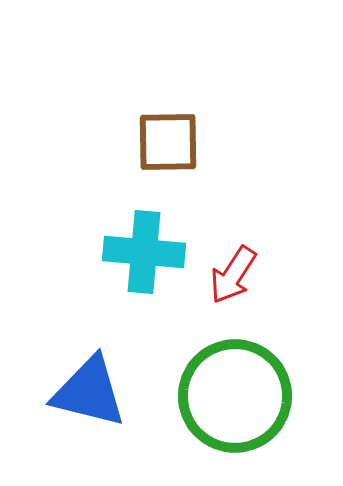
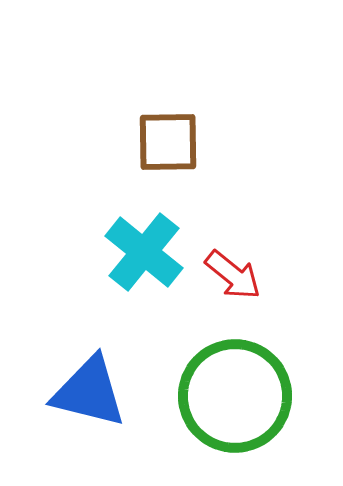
cyan cross: rotated 34 degrees clockwise
red arrow: rotated 84 degrees counterclockwise
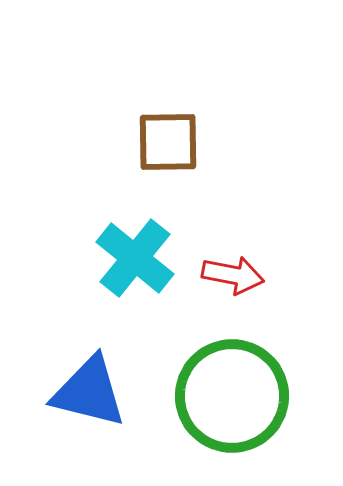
cyan cross: moved 9 px left, 6 px down
red arrow: rotated 28 degrees counterclockwise
green circle: moved 3 px left
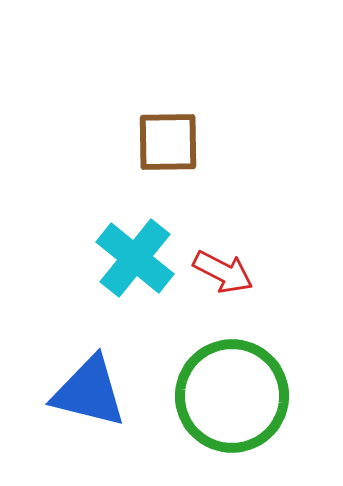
red arrow: moved 10 px left, 3 px up; rotated 16 degrees clockwise
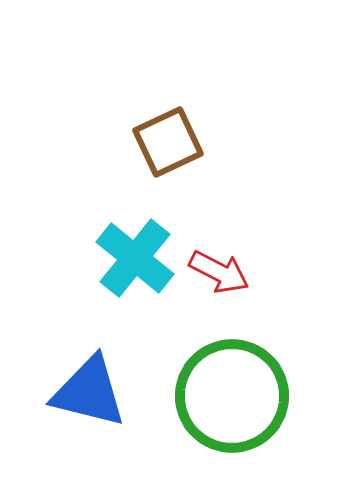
brown square: rotated 24 degrees counterclockwise
red arrow: moved 4 px left
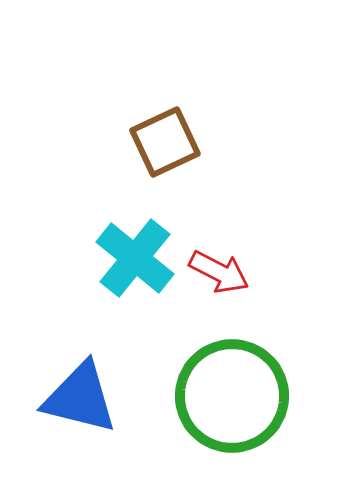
brown square: moved 3 px left
blue triangle: moved 9 px left, 6 px down
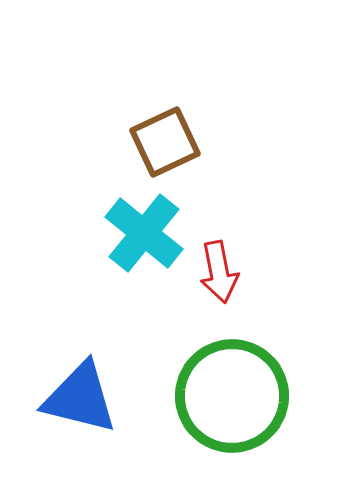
cyan cross: moved 9 px right, 25 px up
red arrow: rotated 52 degrees clockwise
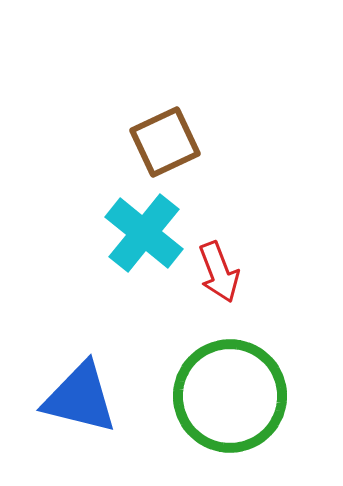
red arrow: rotated 10 degrees counterclockwise
green circle: moved 2 px left
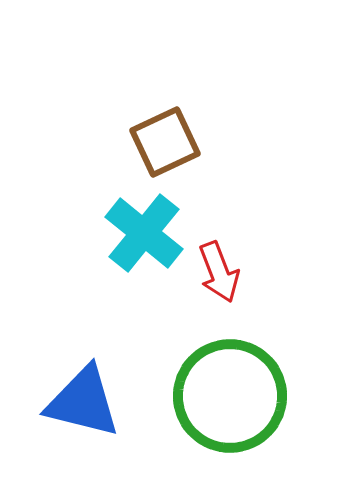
blue triangle: moved 3 px right, 4 px down
